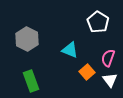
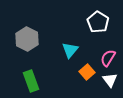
cyan triangle: rotated 48 degrees clockwise
pink semicircle: rotated 12 degrees clockwise
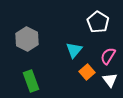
cyan triangle: moved 4 px right
pink semicircle: moved 2 px up
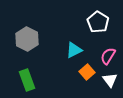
cyan triangle: rotated 24 degrees clockwise
green rectangle: moved 4 px left, 1 px up
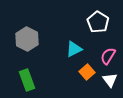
cyan triangle: moved 1 px up
